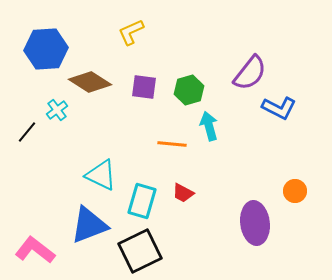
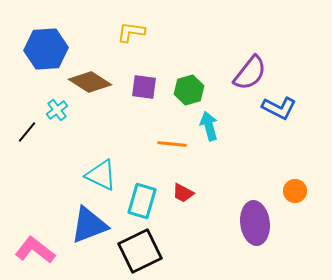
yellow L-shape: rotated 32 degrees clockwise
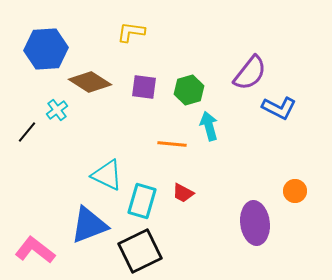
cyan triangle: moved 6 px right
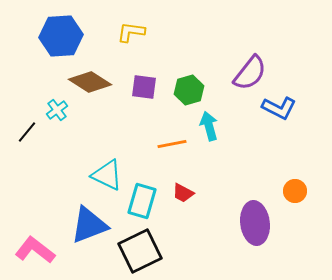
blue hexagon: moved 15 px right, 13 px up
orange line: rotated 16 degrees counterclockwise
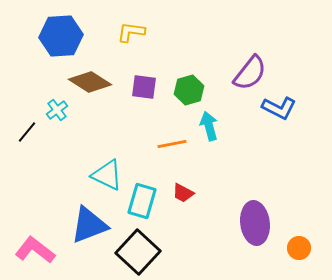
orange circle: moved 4 px right, 57 px down
black square: moved 2 px left, 1 px down; rotated 21 degrees counterclockwise
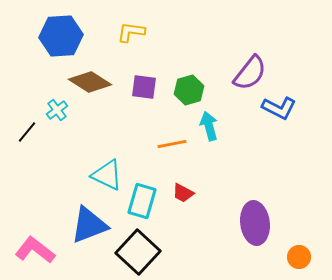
orange circle: moved 9 px down
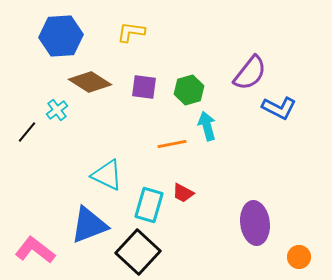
cyan arrow: moved 2 px left
cyan rectangle: moved 7 px right, 4 px down
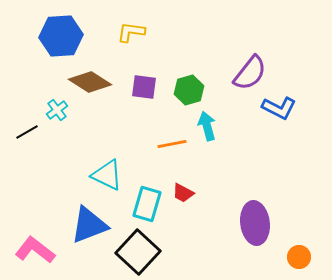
black line: rotated 20 degrees clockwise
cyan rectangle: moved 2 px left, 1 px up
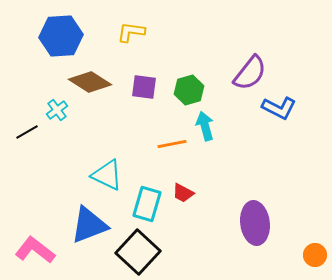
cyan arrow: moved 2 px left
orange circle: moved 16 px right, 2 px up
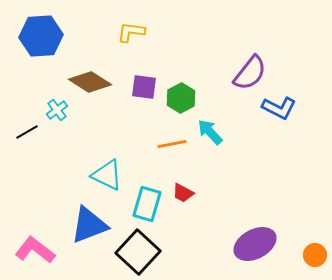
blue hexagon: moved 20 px left
green hexagon: moved 8 px left, 8 px down; rotated 12 degrees counterclockwise
cyan arrow: moved 5 px right, 6 px down; rotated 28 degrees counterclockwise
purple ellipse: moved 21 px down; rotated 69 degrees clockwise
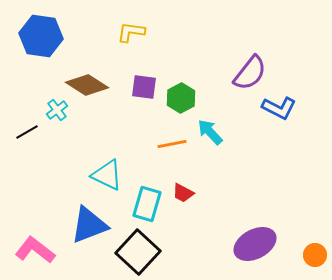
blue hexagon: rotated 12 degrees clockwise
brown diamond: moved 3 px left, 3 px down
